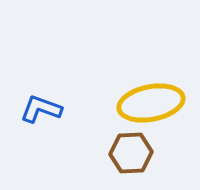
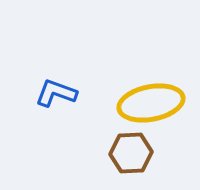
blue L-shape: moved 15 px right, 16 px up
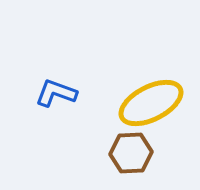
yellow ellipse: rotated 16 degrees counterclockwise
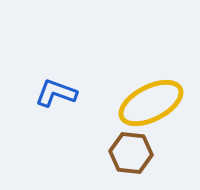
brown hexagon: rotated 9 degrees clockwise
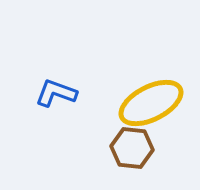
brown hexagon: moved 1 px right, 5 px up
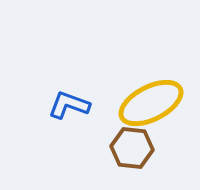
blue L-shape: moved 13 px right, 12 px down
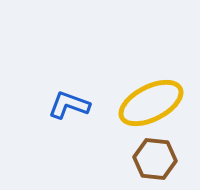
brown hexagon: moved 23 px right, 11 px down
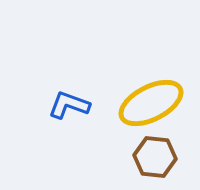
brown hexagon: moved 2 px up
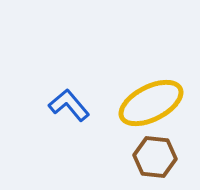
blue L-shape: rotated 30 degrees clockwise
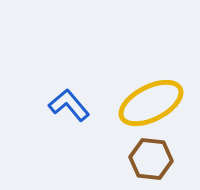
brown hexagon: moved 4 px left, 2 px down
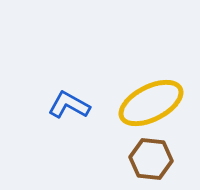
blue L-shape: rotated 21 degrees counterclockwise
